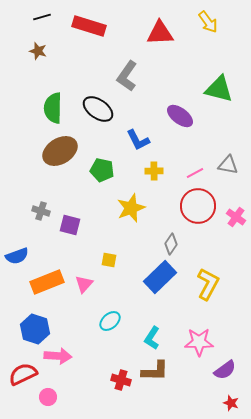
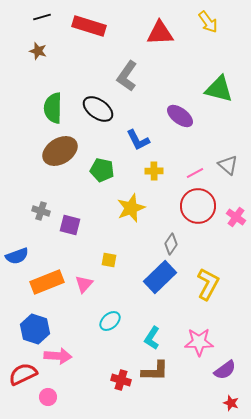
gray triangle: rotated 30 degrees clockwise
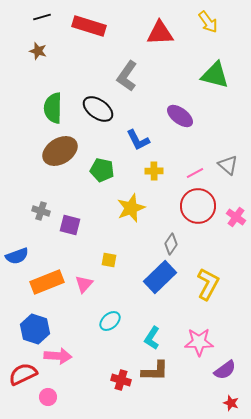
green triangle: moved 4 px left, 14 px up
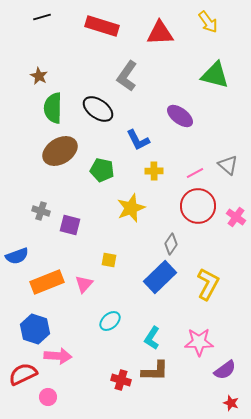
red rectangle: moved 13 px right
brown star: moved 1 px right, 25 px down; rotated 12 degrees clockwise
